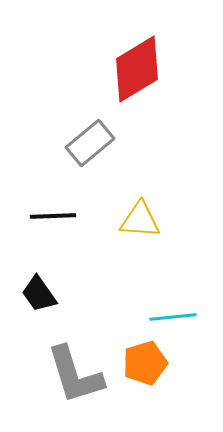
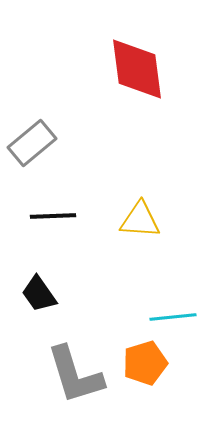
red diamond: rotated 66 degrees counterclockwise
gray rectangle: moved 58 px left
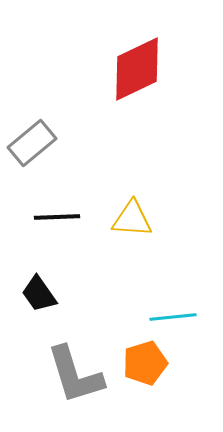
red diamond: rotated 72 degrees clockwise
black line: moved 4 px right, 1 px down
yellow triangle: moved 8 px left, 1 px up
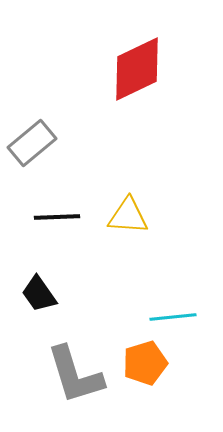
yellow triangle: moved 4 px left, 3 px up
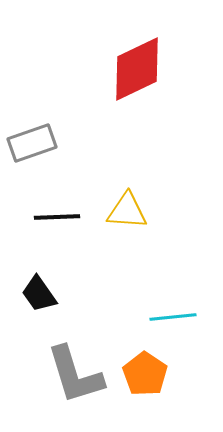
gray rectangle: rotated 21 degrees clockwise
yellow triangle: moved 1 px left, 5 px up
orange pentagon: moved 11 px down; rotated 21 degrees counterclockwise
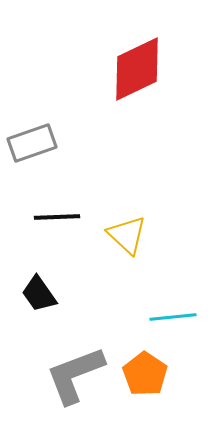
yellow triangle: moved 24 px down; rotated 39 degrees clockwise
gray L-shape: rotated 86 degrees clockwise
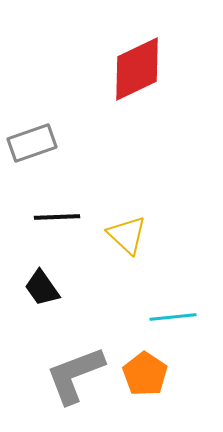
black trapezoid: moved 3 px right, 6 px up
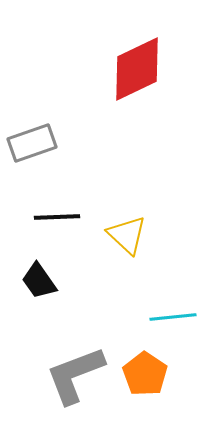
black trapezoid: moved 3 px left, 7 px up
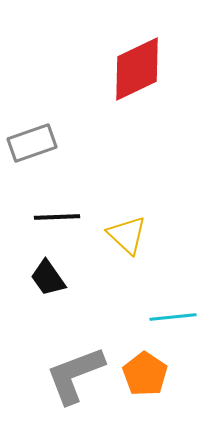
black trapezoid: moved 9 px right, 3 px up
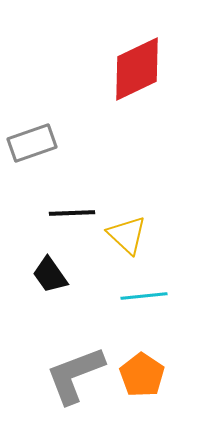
black line: moved 15 px right, 4 px up
black trapezoid: moved 2 px right, 3 px up
cyan line: moved 29 px left, 21 px up
orange pentagon: moved 3 px left, 1 px down
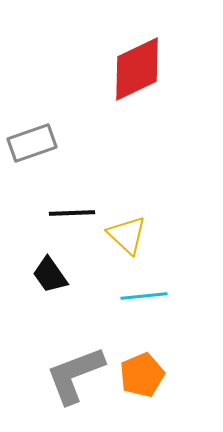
orange pentagon: rotated 15 degrees clockwise
